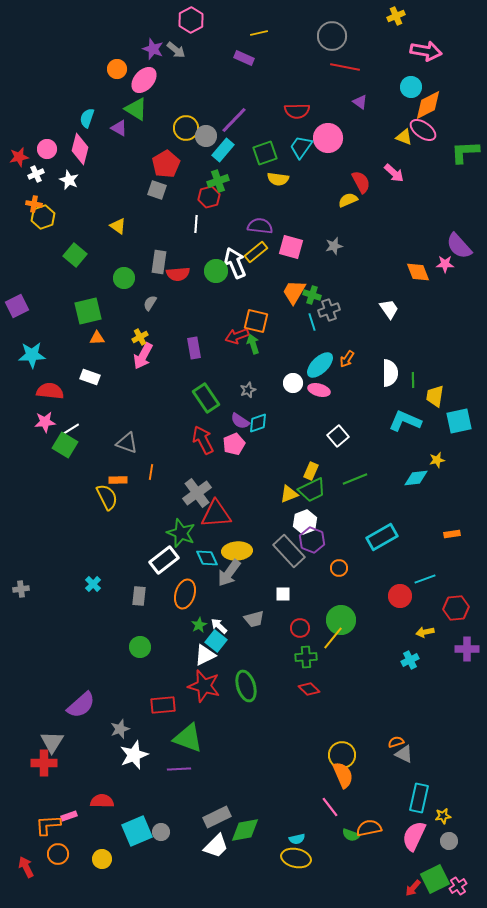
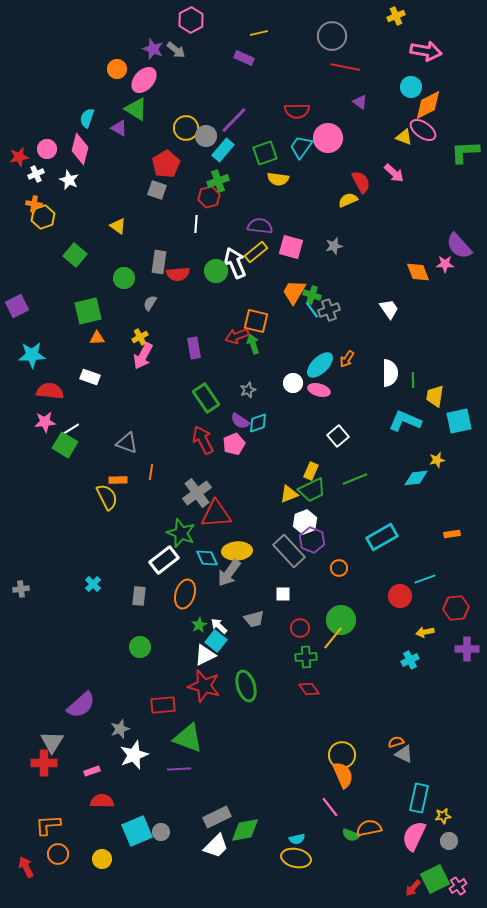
cyan line at (312, 322): moved 12 px up; rotated 18 degrees counterclockwise
red diamond at (309, 689): rotated 10 degrees clockwise
pink rectangle at (69, 816): moved 23 px right, 45 px up
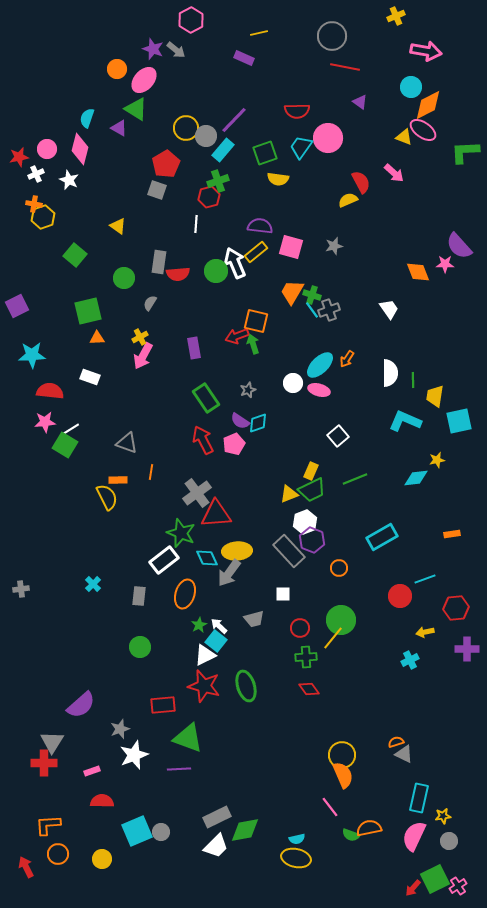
orange trapezoid at (294, 292): moved 2 px left
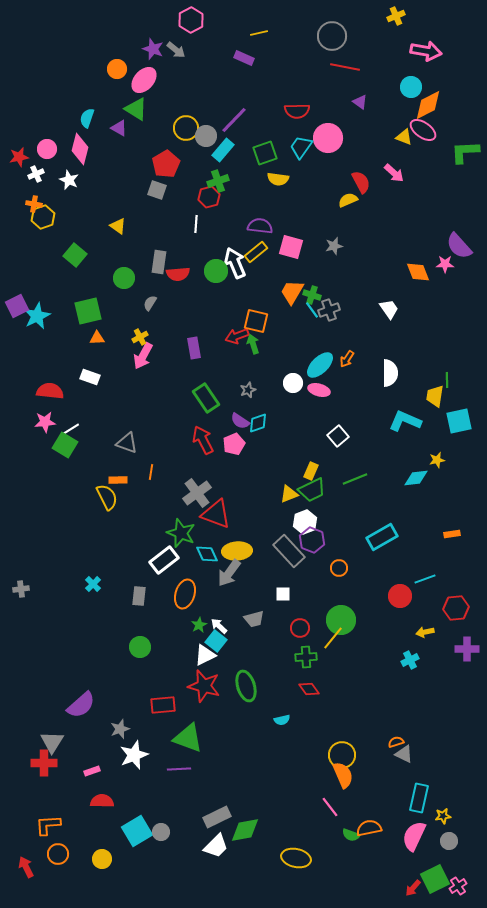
cyan star at (32, 355): moved 5 px right, 39 px up; rotated 24 degrees counterclockwise
green line at (413, 380): moved 34 px right
red triangle at (216, 514): rotated 24 degrees clockwise
cyan diamond at (207, 558): moved 4 px up
cyan square at (137, 831): rotated 8 degrees counterclockwise
cyan semicircle at (297, 839): moved 15 px left, 119 px up
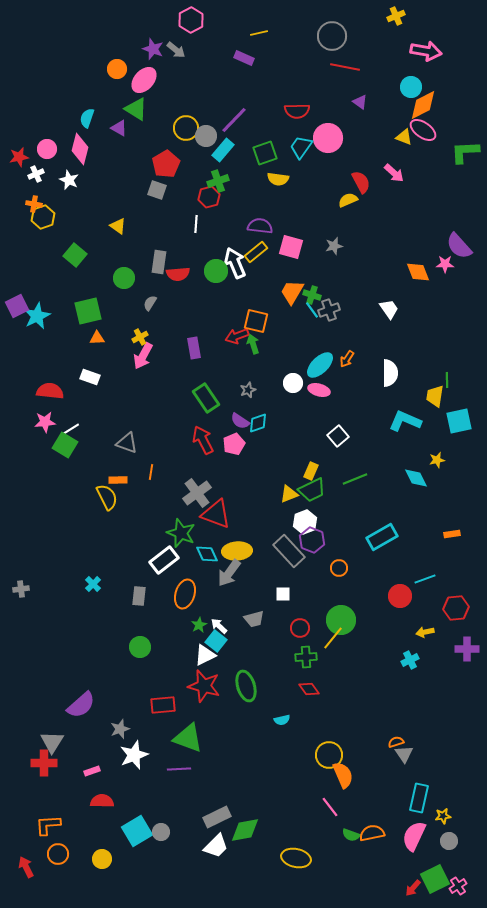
orange diamond at (428, 105): moved 5 px left
cyan diamond at (416, 478): rotated 70 degrees clockwise
gray triangle at (404, 754): rotated 30 degrees clockwise
yellow circle at (342, 755): moved 13 px left
orange semicircle at (369, 828): moved 3 px right, 5 px down
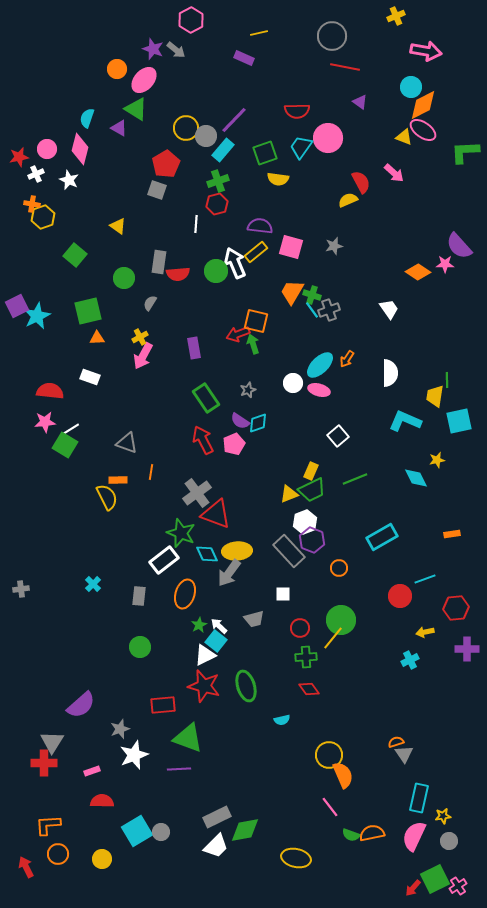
red hexagon at (209, 197): moved 8 px right, 7 px down
orange cross at (34, 204): moved 2 px left
orange diamond at (418, 272): rotated 35 degrees counterclockwise
red arrow at (237, 336): moved 1 px right, 2 px up
